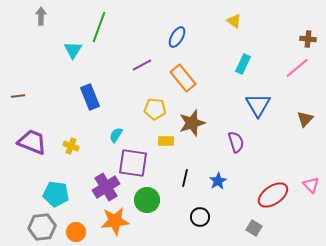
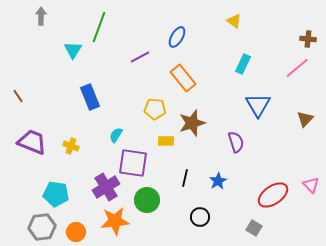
purple line: moved 2 px left, 8 px up
brown line: rotated 64 degrees clockwise
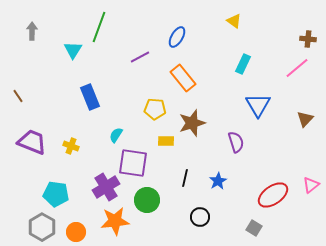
gray arrow: moved 9 px left, 15 px down
pink triangle: rotated 36 degrees clockwise
gray hexagon: rotated 24 degrees counterclockwise
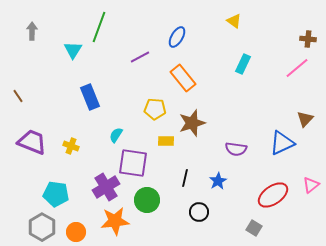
blue triangle: moved 24 px right, 38 px down; rotated 36 degrees clockwise
purple semicircle: moved 7 px down; rotated 115 degrees clockwise
black circle: moved 1 px left, 5 px up
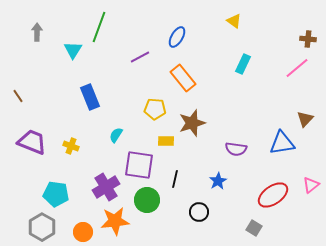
gray arrow: moved 5 px right, 1 px down
blue triangle: rotated 16 degrees clockwise
purple square: moved 6 px right, 2 px down
black line: moved 10 px left, 1 px down
orange circle: moved 7 px right
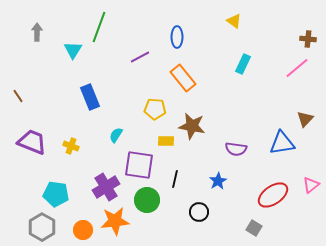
blue ellipse: rotated 30 degrees counterclockwise
brown star: moved 3 px down; rotated 28 degrees clockwise
orange circle: moved 2 px up
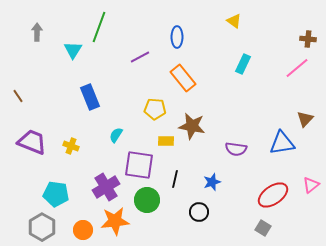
blue star: moved 6 px left, 1 px down; rotated 12 degrees clockwise
gray square: moved 9 px right
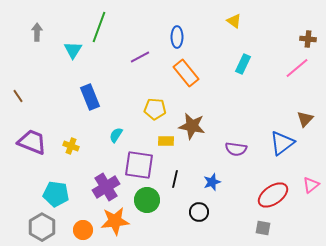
orange rectangle: moved 3 px right, 5 px up
blue triangle: rotated 28 degrees counterclockwise
gray square: rotated 21 degrees counterclockwise
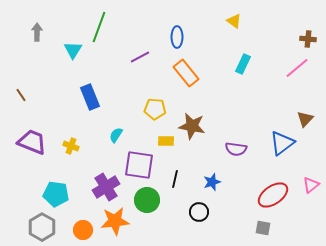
brown line: moved 3 px right, 1 px up
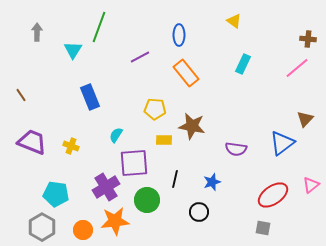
blue ellipse: moved 2 px right, 2 px up
yellow rectangle: moved 2 px left, 1 px up
purple square: moved 5 px left, 2 px up; rotated 12 degrees counterclockwise
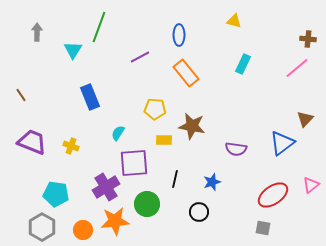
yellow triangle: rotated 21 degrees counterclockwise
cyan semicircle: moved 2 px right, 2 px up
green circle: moved 4 px down
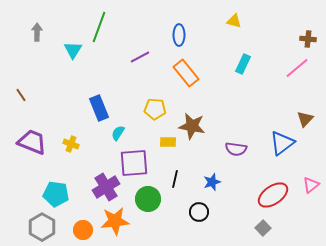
blue rectangle: moved 9 px right, 11 px down
yellow rectangle: moved 4 px right, 2 px down
yellow cross: moved 2 px up
green circle: moved 1 px right, 5 px up
gray square: rotated 35 degrees clockwise
